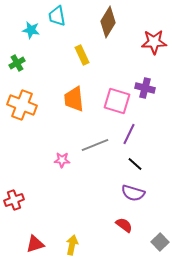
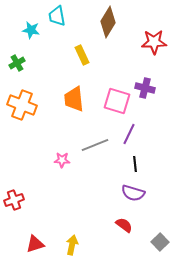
black line: rotated 42 degrees clockwise
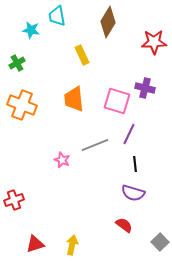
pink star: rotated 21 degrees clockwise
